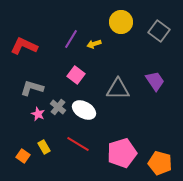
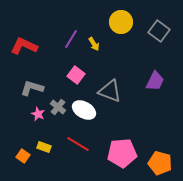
yellow arrow: rotated 104 degrees counterclockwise
purple trapezoid: rotated 60 degrees clockwise
gray triangle: moved 8 px left, 2 px down; rotated 20 degrees clockwise
yellow rectangle: rotated 40 degrees counterclockwise
pink pentagon: rotated 12 degrees clockwise
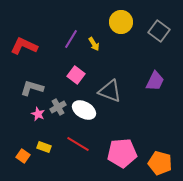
gray cross: rotated 21 degrees clockwise
